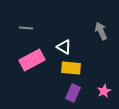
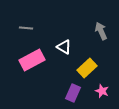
yellow rectangle: moved 16 px right; rotated 48 degrees counterclockwise
pink star: moved 2 px left; rotated 24 degrees counterclockwise
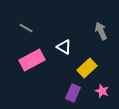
gray line: rotated 24 degrees clockwise
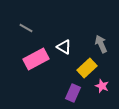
gray arrow: moved 13 px down
pink rectangle: moved 4 px right, 1 px up
pink star: moved 5 px up
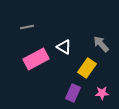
gray line: moved 1 px right, 1 px up; rotated 40 degrees counterclockwise
gray arrow: rotated 18 degrees counterclockwise
yellow rectangle: rotated 12 degrees counterclockwise
pink star: moved 7 px down; rotated 24 degrees counterclockwise
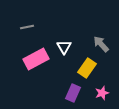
white triangle: rotated 28 degrees clockwise
pink star: rotated 16 degrees counterclockwise
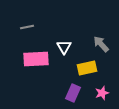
pink rectangle: rotated 25 degrees clockwise
yellow rectangle: rotated 42 degrees clockwise
